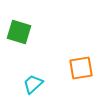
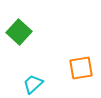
green square: rotated 25 degrees clockwise
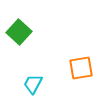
cyan trapezoid: rotated 20 degrees counterclockwise
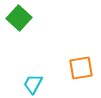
green square: moved 14 px up
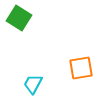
green square: rotated 10 degrees counterclockwise
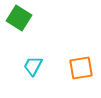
cyan trapezoid: moved 18 px up
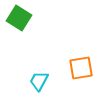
cyan trapezoid: moved 6 px right, 15 px down
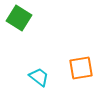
cyan trapezoid: moved 4 px up; rotated 100 degrees clockwise
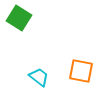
orange square: moved 3 px down; rotated 20 degrees clockwise
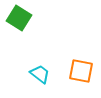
cyan trapezoid: moved 1 px right, 3 px up
